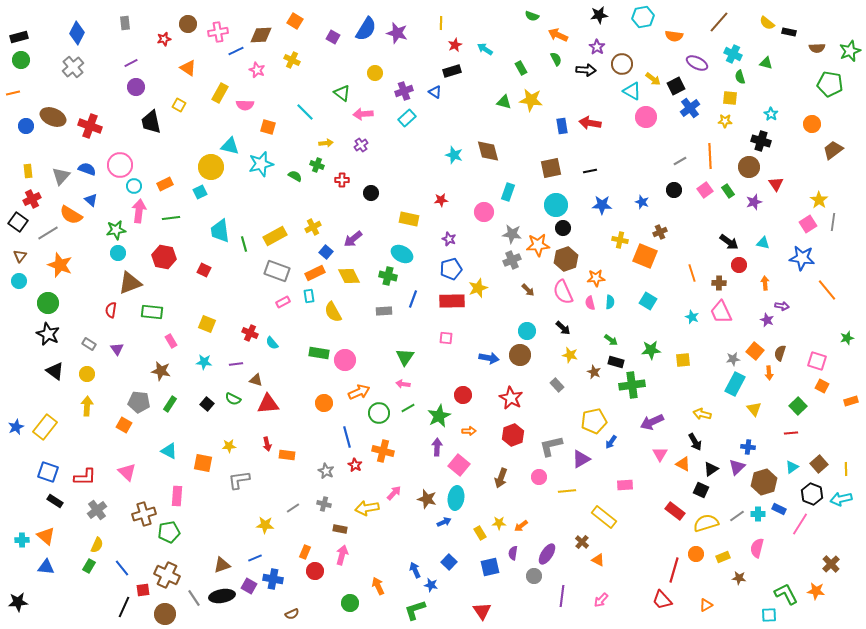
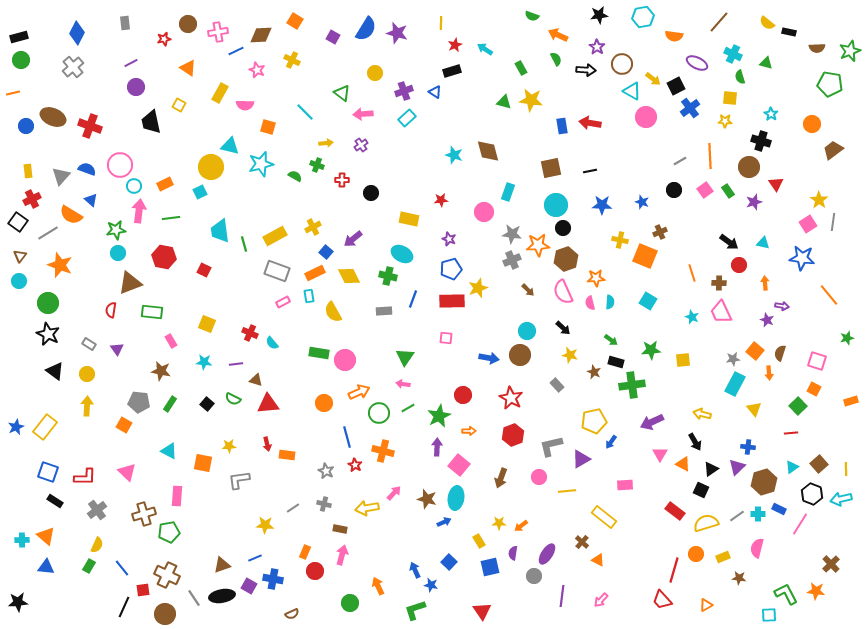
orange line at (827, 290): moved 2 px right, 5 px down
orange square at (822, 386): moved 8 px left, 3 px down
yellow rectangle at (480, 533): moved 1 px left, 8 px down
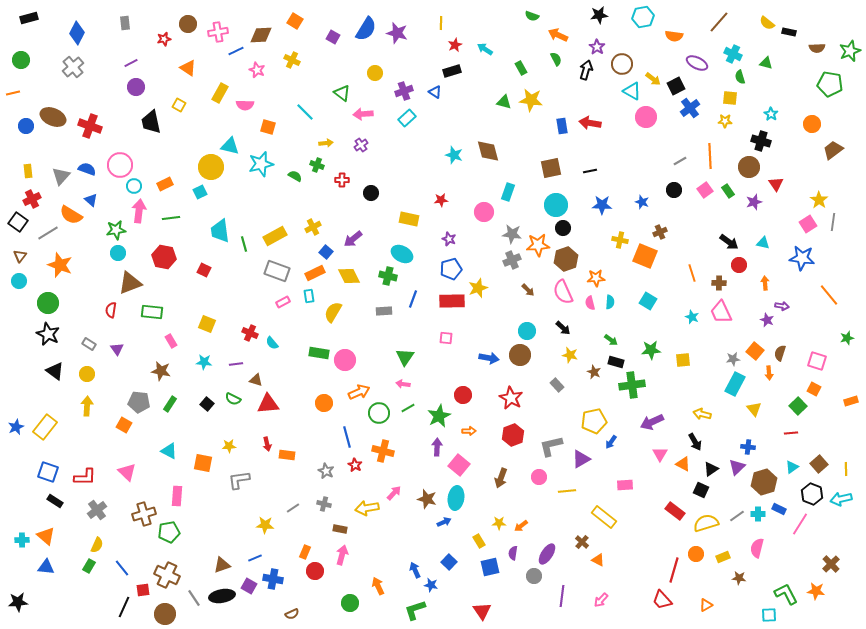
black rectangle at (19, 37): moved 10 px right, 19 px up
black arrow at (586, 70): rotated 78 degrees counterclockwise
yellow semicircle at (333, 312): rotated 60 degrees clockwise
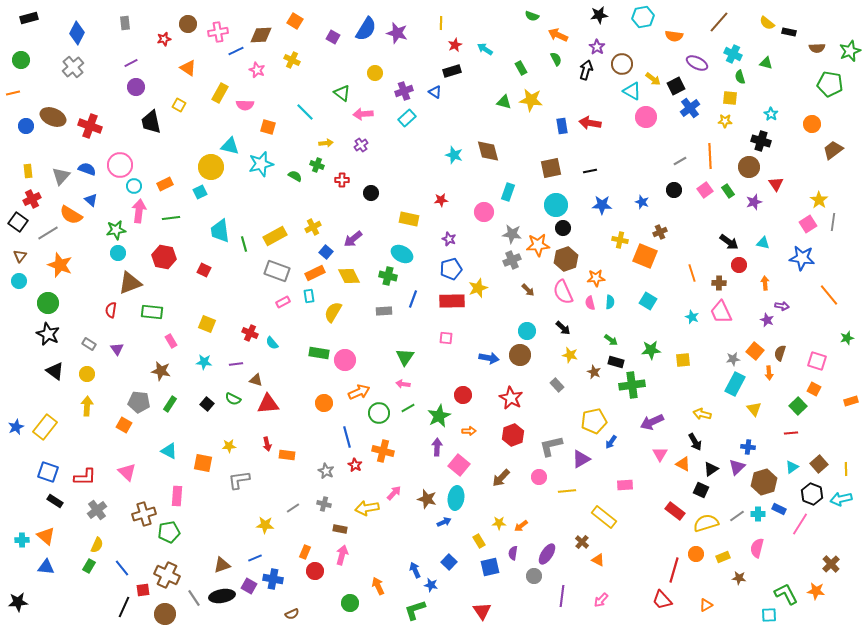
brown arrow at (501, 478): rotated 24 degrees clockwise
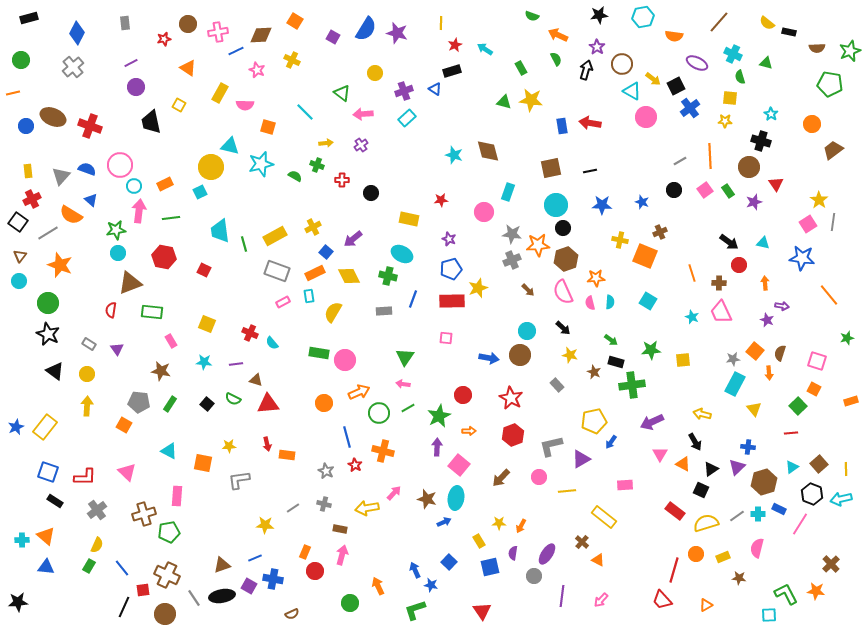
blue triangle at (435, 92): moved 3 px up
orange arrow at (521, 526): rotated 24 degrees counterclockwise
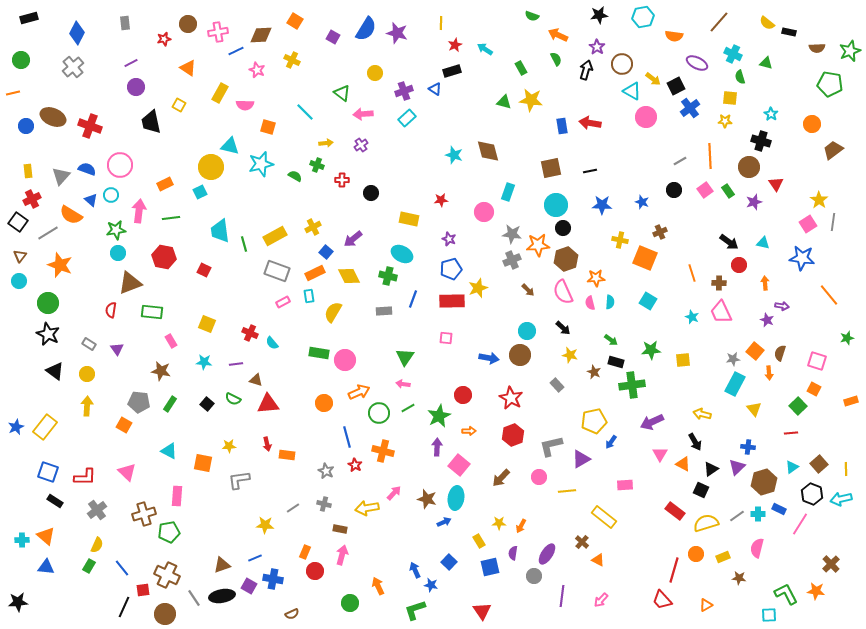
cyan circle at (134, 186): moved 23 px left, 9 px down
orange square at (645, 256): moved 2 px down
